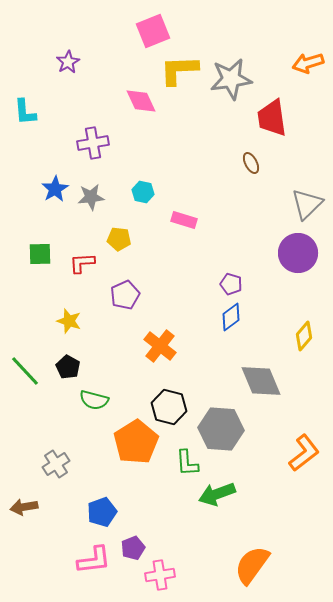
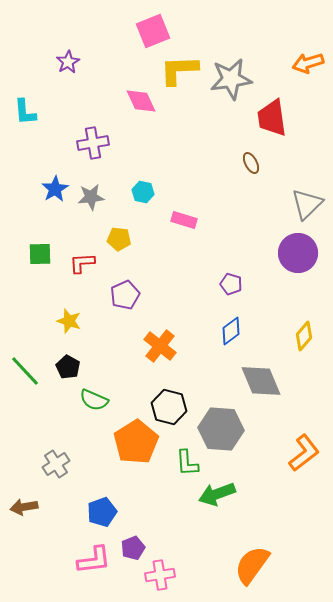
blue diamond at (231, 317): moved 14 px down
green semicircle at (94, 400): rotated 8 degrees clockwise
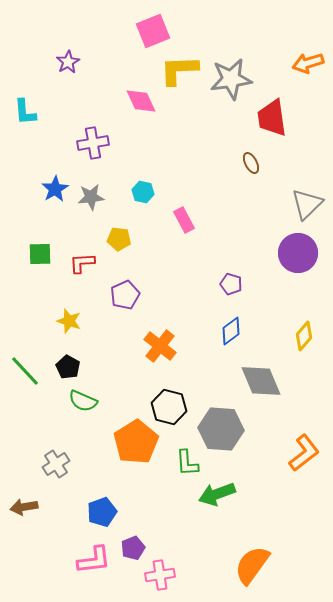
pink rectangle at (184, 220): rotated 45 degrees clockwise
green semicircle at (94, 400): moved 11 px left, 1 px down
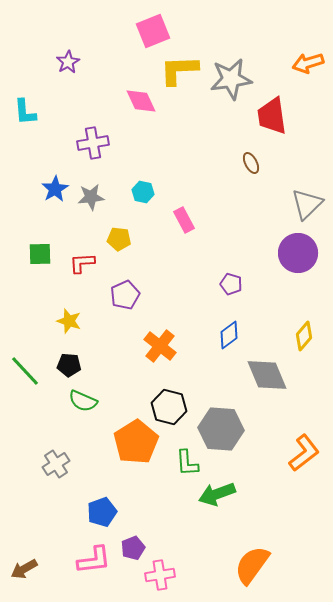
red trapezoid at (272, 118): moved 2 px up
blue diamond at (231, 331): moved 2 px left, 4 px down
black pentagon at (68, 367): moved 1 px right, 2 px up; rotated 25 degrees counterclockwise
gray diamond at (261, 381): moved 6 px right, 6 px up
brown arrow at (24, 507): moved 62 px down; rotated 20 degrees counterclockwise
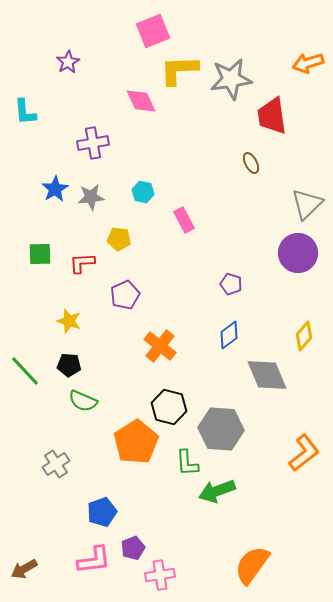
green arrow at (217, 494): moved 3 px up
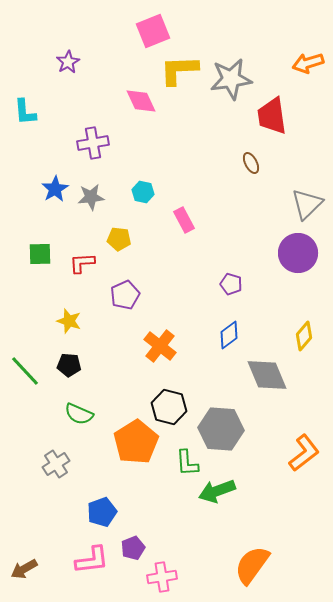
green semicircle at (83, 401): moved 4 px left, 13 px down
pink L-shape at (94, 560): moved 2 px left
pink cross at (160, 575): moved 2 px right, 2 px down
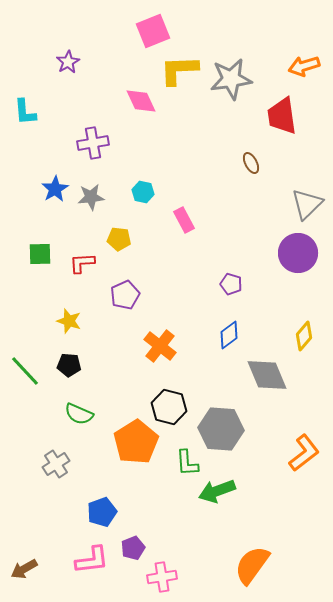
orange arrow at (308, 63): moved 4 px left, 3 px down
red trapezoid at (272, 116): moved 10 px right
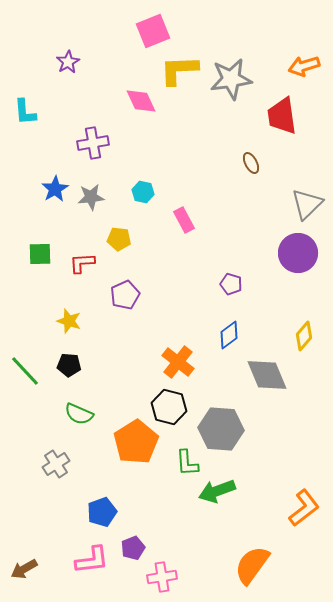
orange cross at (160, 346): moved 18 px right, 16 px down
orange L-shape at (304, 453): moved 55 px down
